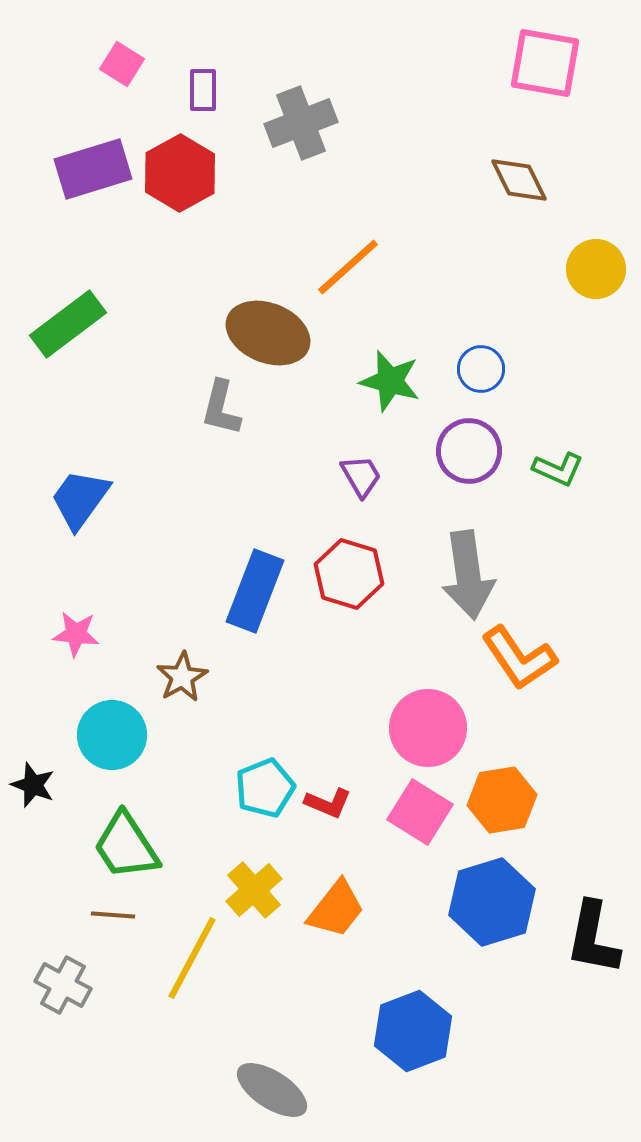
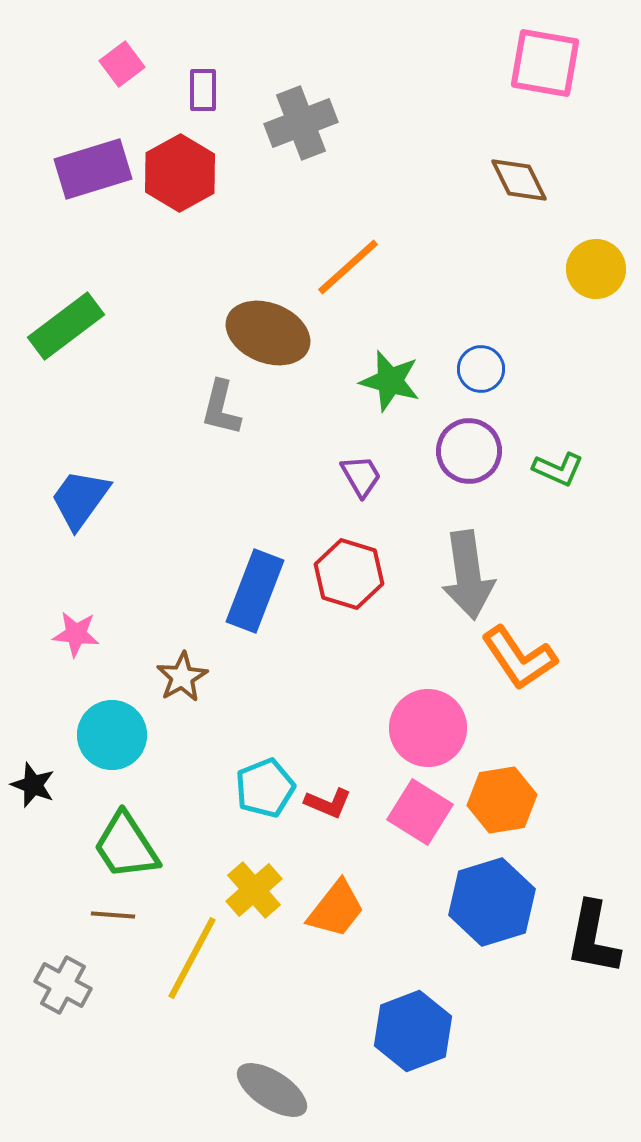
pink square at (122, 64): rotated 21 degrees clockwise
green rectangle at (68, 324): moved 2 px left, 2 px down
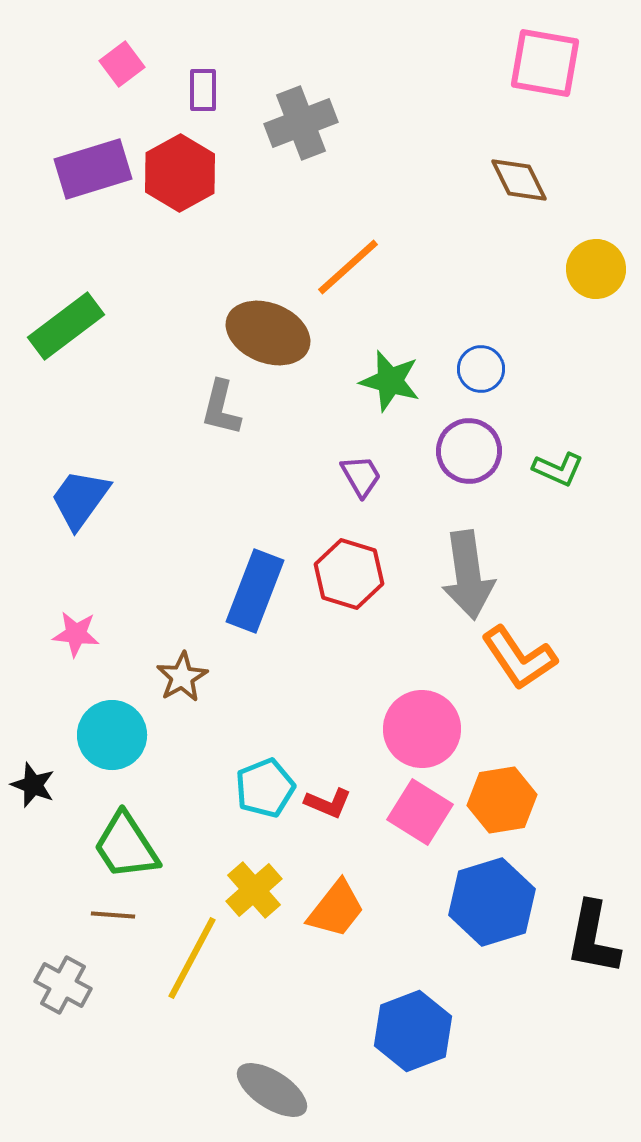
pink circle at (428, 728): moved 6 px left, 1 px down
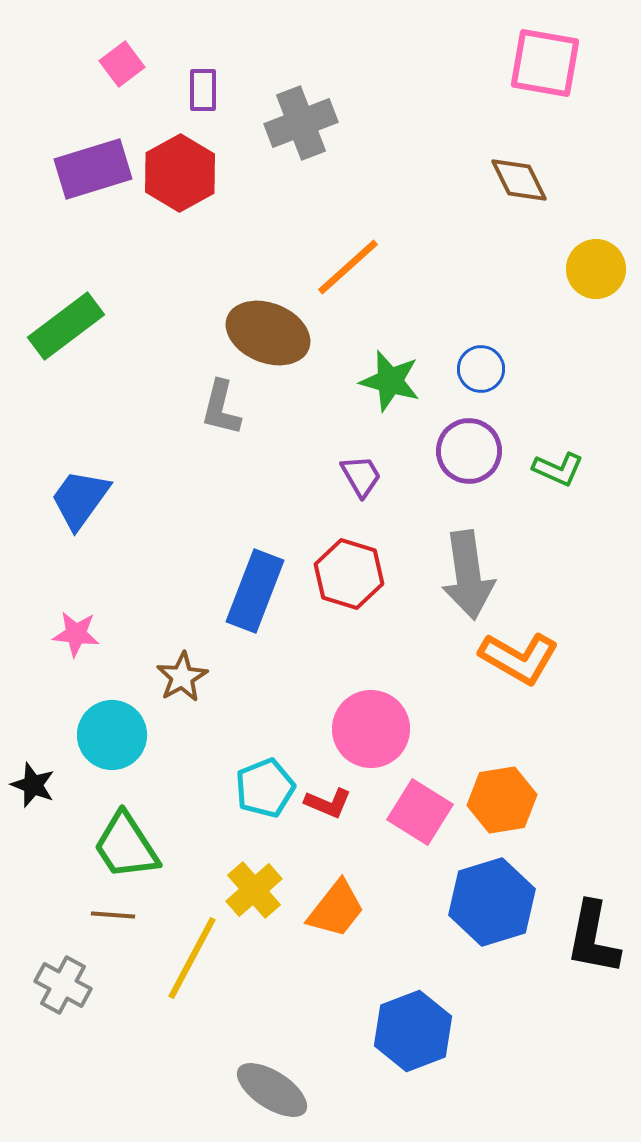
orange L-shape at (519, 658): rotated 26 degrees counterclockwise
pink circle at (422, 729): moved 51 px left
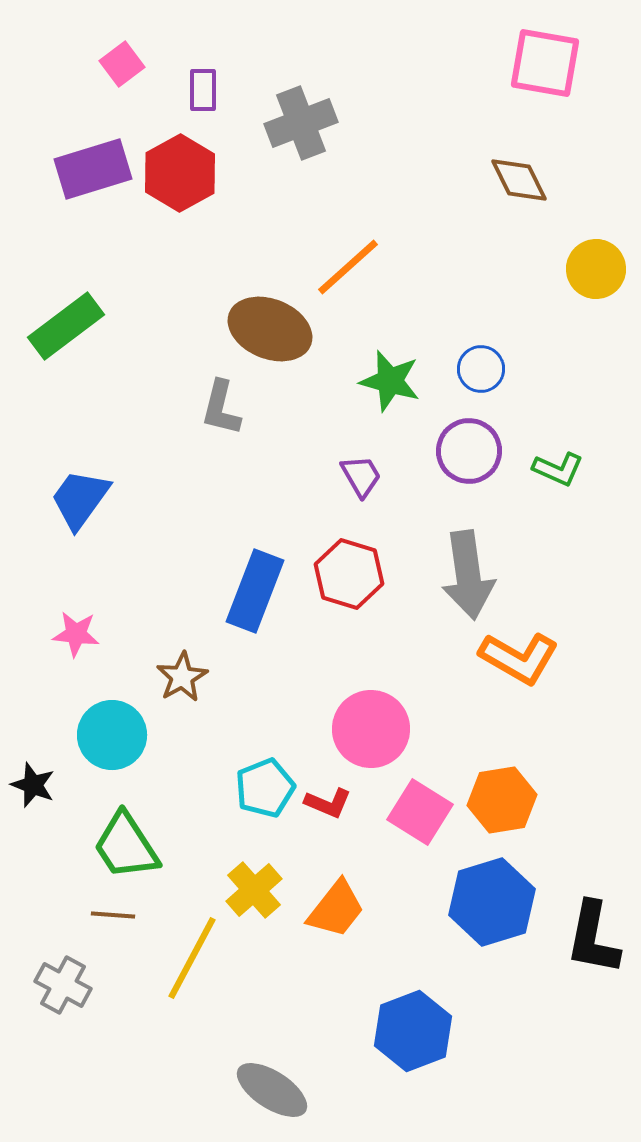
brown ellipse at (268, 333): moved 2 px right, 4 px up
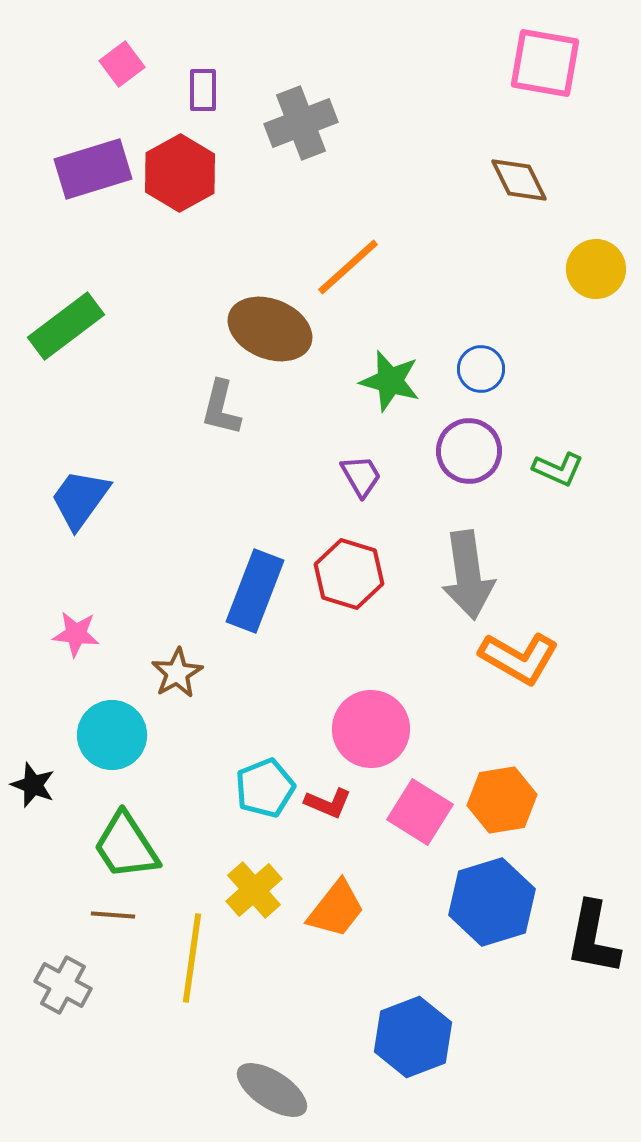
brown star at (182, 677): moved 5 px left, 4 px up
yellow line at (192, 958): rotated 20 degrees counterclockwise
blue hexagon at (413, 1031): moved 6 px down
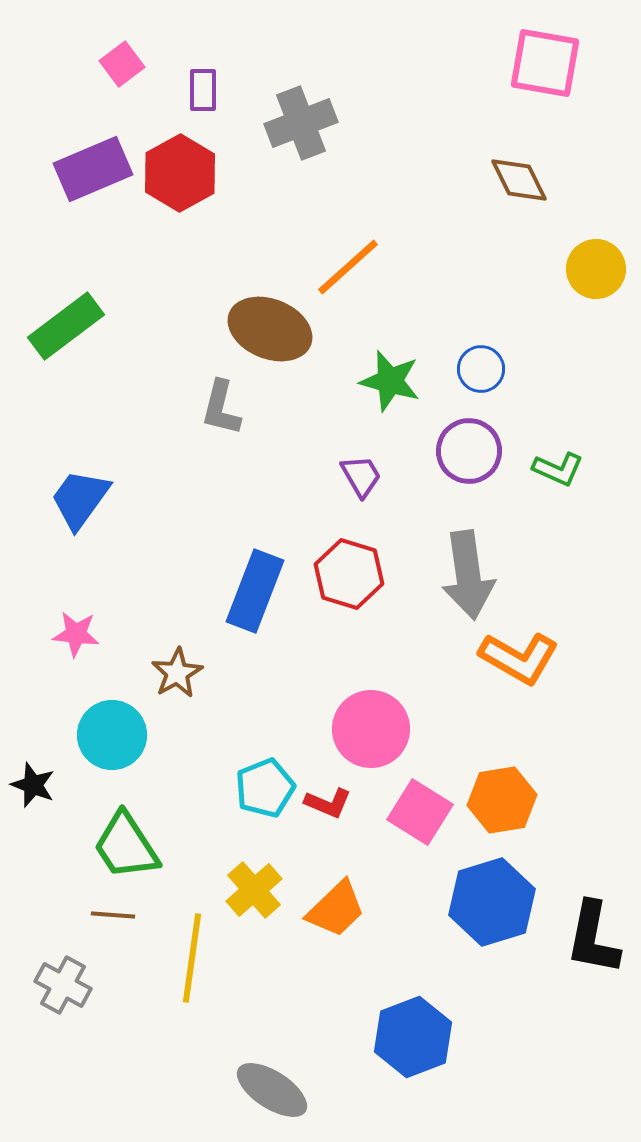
purple rectangle at (93, 169): rotated 6 degrees counterclockwise
orange trapezoid at (336, 909): rotated 8 degrees clockwise
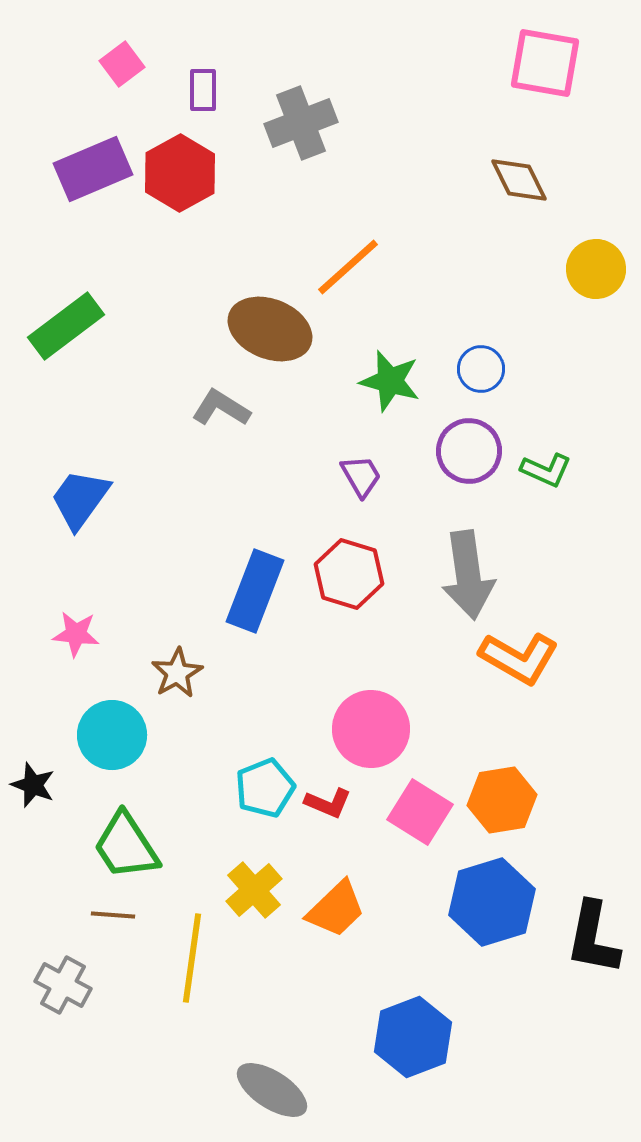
gray L-shape at (221, 408): rotated 108 degrees clockwise
green L-shape at (558, 469): moved 12 px left, 1 px down
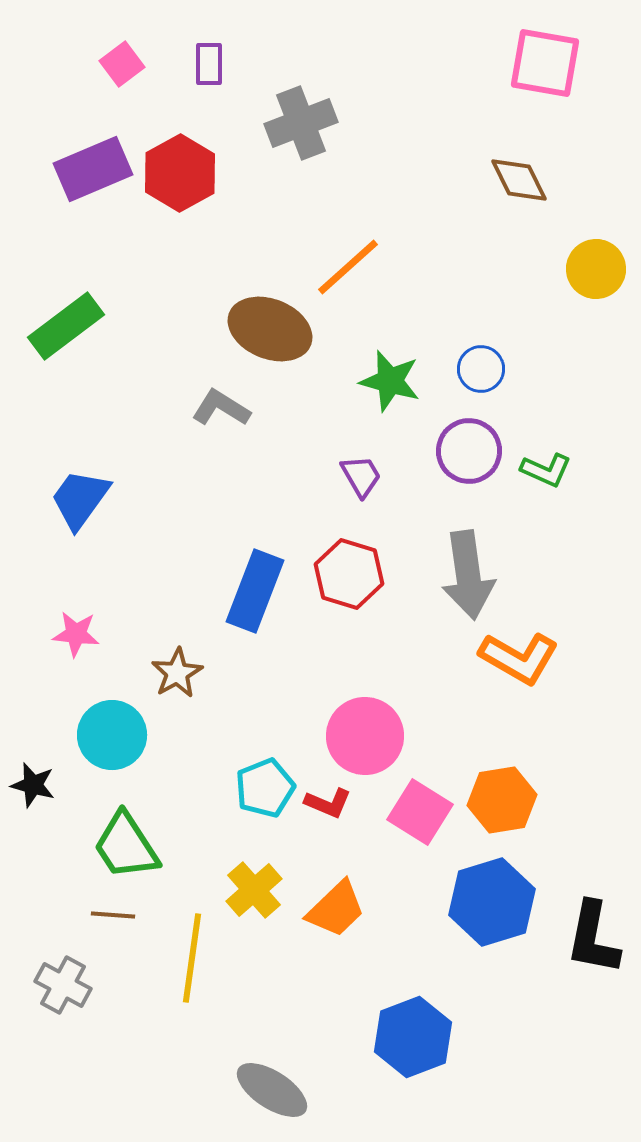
purple rectangle at (203, 90): moved 6 px right, 26 px up
pink circle at (371, 729): moved 6 px left, 7 px down
black star at (33, 785): rotated 6 degrees counterclockwise
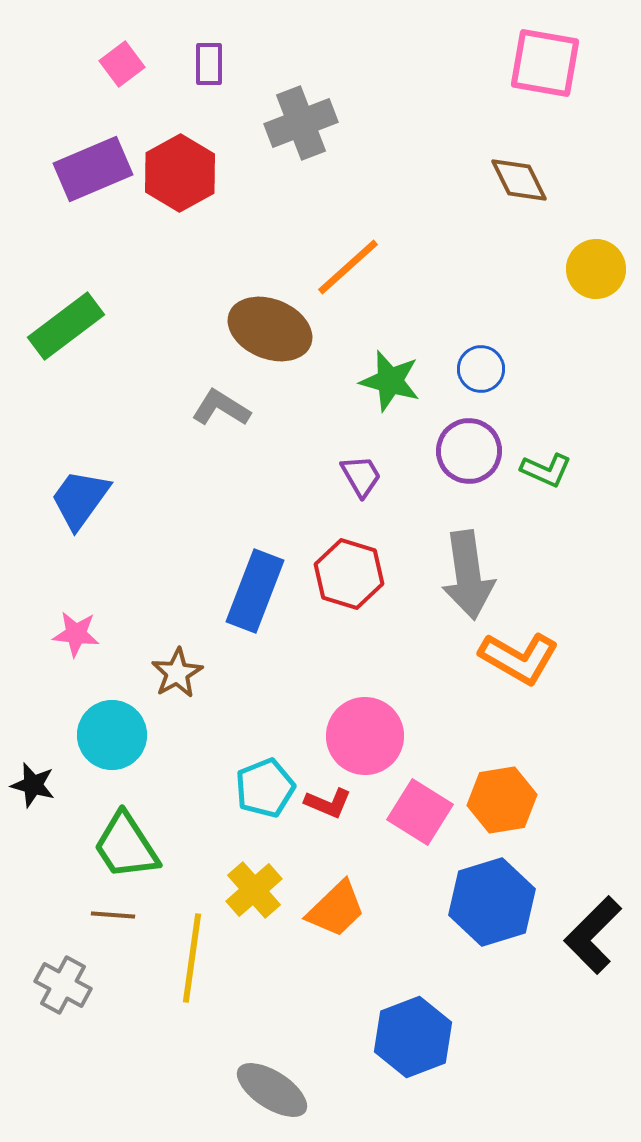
black L-shape at (593, 938): moved 3 px up; rotated 34 degrees clockwise
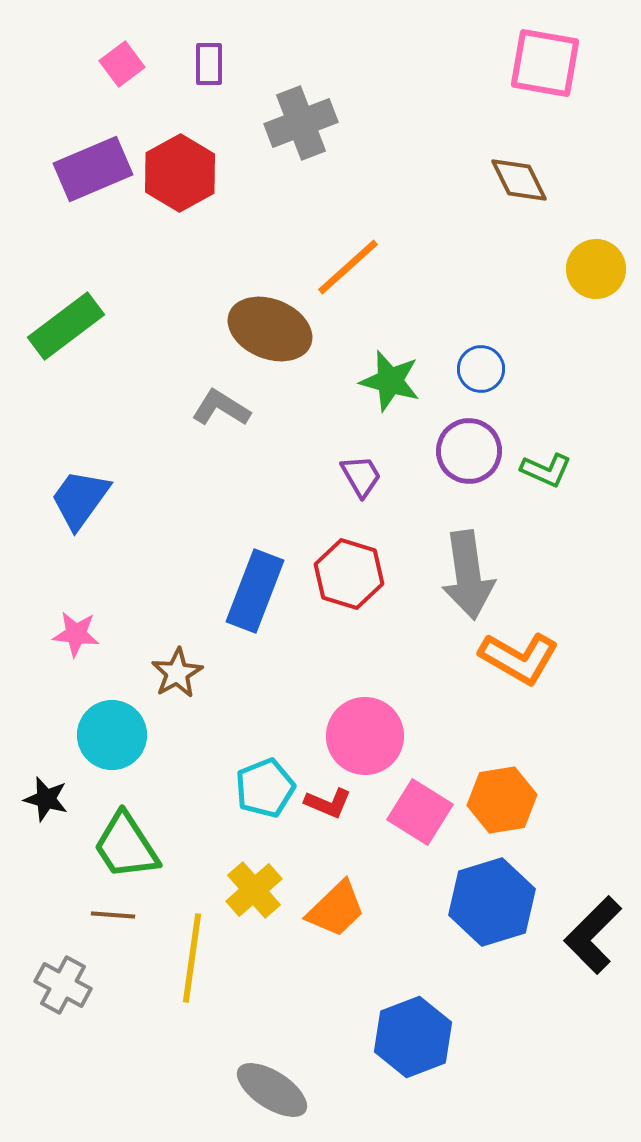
black star at (33, 785): moved 13 px right, 14 px down
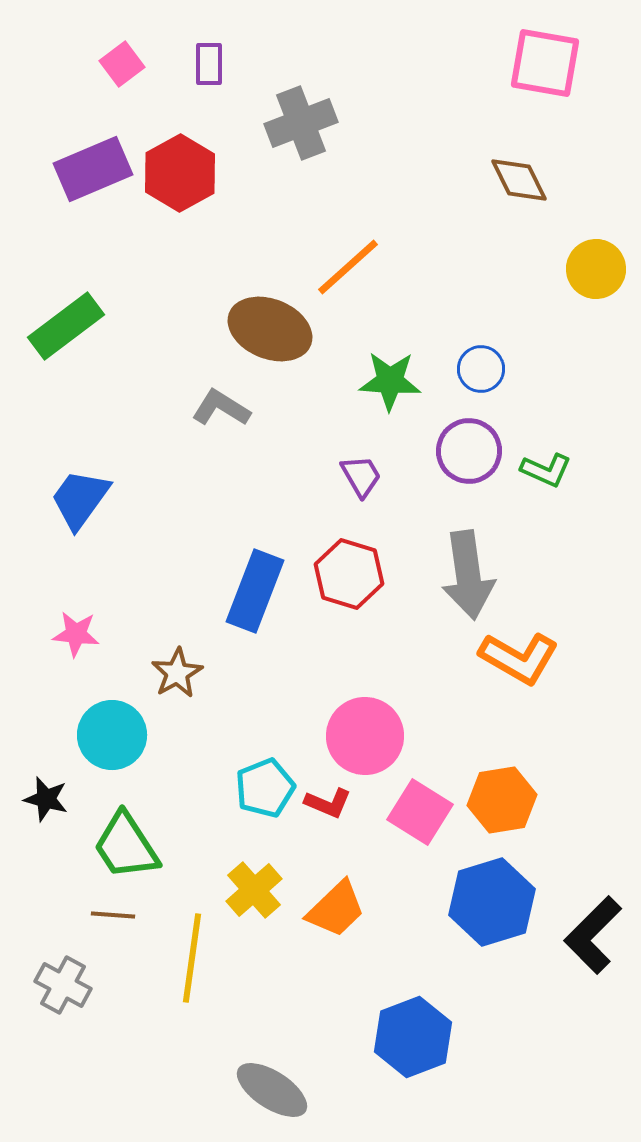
green star at (390, 381): rotated 12 degrees counterclockwise
